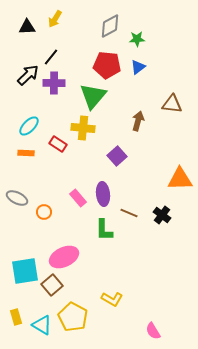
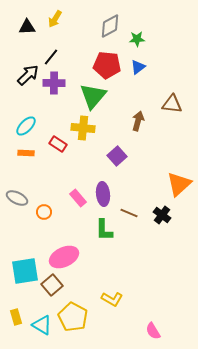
cyan ellipse: moved 3 px left
orange triangle: moved 1 px left, 5 px down; rotated 40 degrees counterclockwise
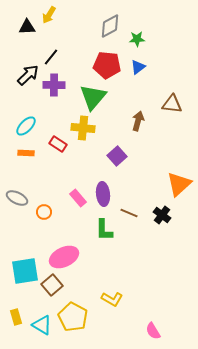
yellow arrow: moved 6 px left, 4 px up
purple cross: moved 2 px down
green triangle: moved 1 px down
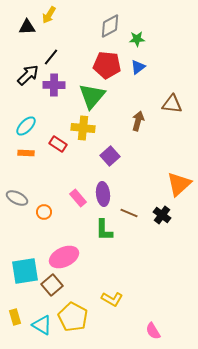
green triangle: moved 1 px left, 1 px up
purple square: moved 7 px left
yellow rectangle: moved 1 px left
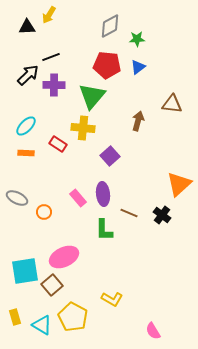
black line: rotated 30 degrees clockwise
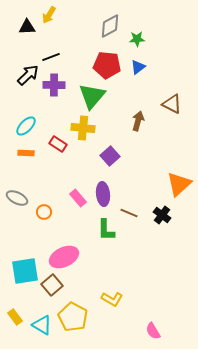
brown triangle: rotated 20 degrees clockwise
green L-shape: moved 2 px right
yellow rectangle: rotated 21 degrees counterclockwise
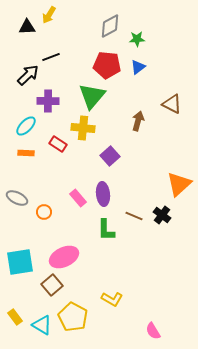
purple cross: moved 6 px left, 16 px down
brown line: moved 5 px right, 3 px down
cyan square: moved 5 px left, 9 px up
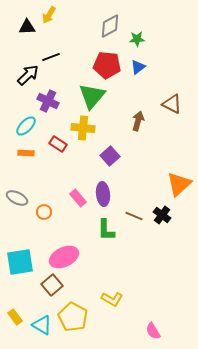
purple cross: rotated 25 degrees clockwise
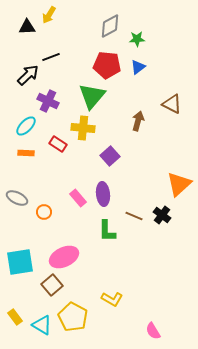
green L-shape: moved 1 px right, 1 px down
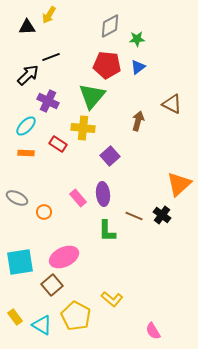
yellow L-shape: rotated 10 degrees clockwise
yellow pentagon: moved 3 px right, 1 px up
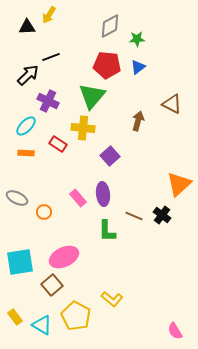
pink semicircle: moved 22 px right
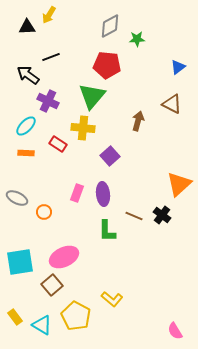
blue triangle: moved 40 px right
black arrow: rotated 100 degrees counterclockwise
pink rectangle: moved 1 px left, 5 px up; rotated 60 degrees clockwise
